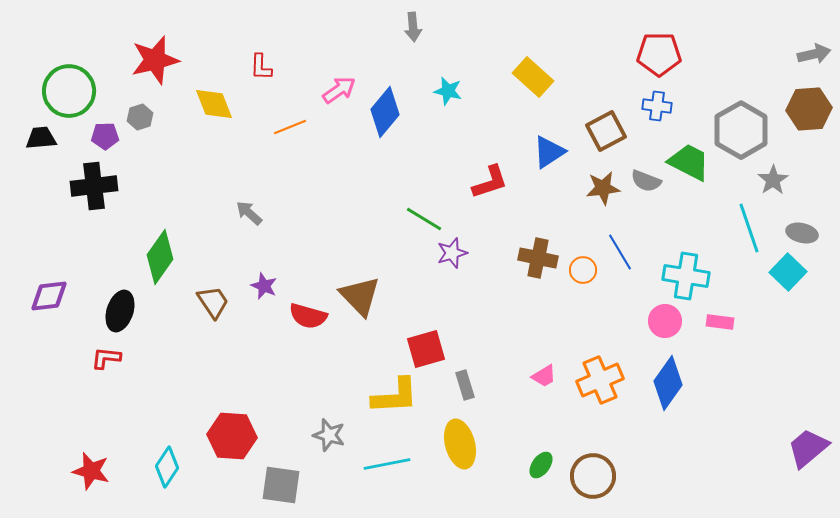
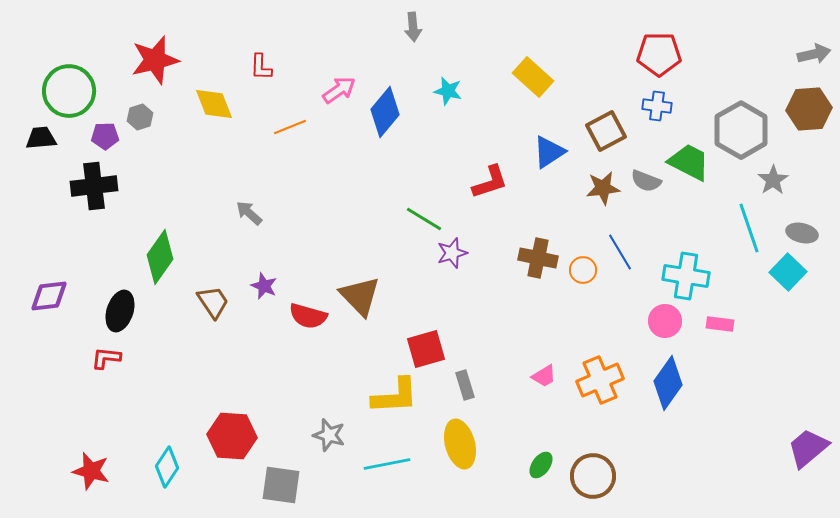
pink rectangle at (720, 322): moved 2 px down
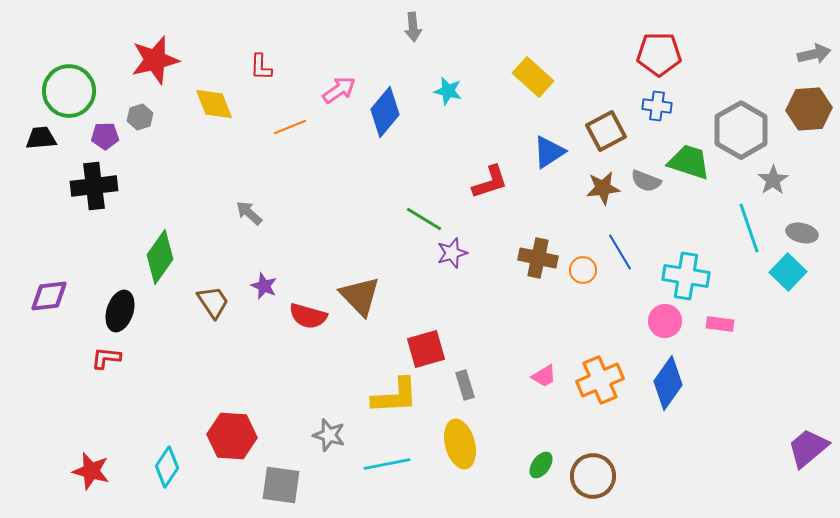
green trapezoid at (689, 162): rotated 9 degrees counterclockwise
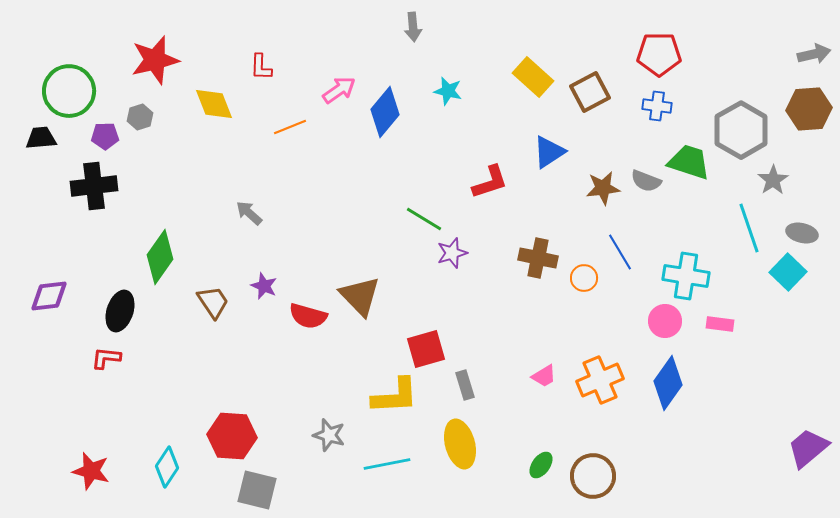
brown square at (606, 131): moved 16 px left, 39 px up
orange circle at (583, 270): moved 1 px right, 8 px down
gray square at (281, 485): moved 24 px left, 5 px down; rotated 6 degrees clockwise
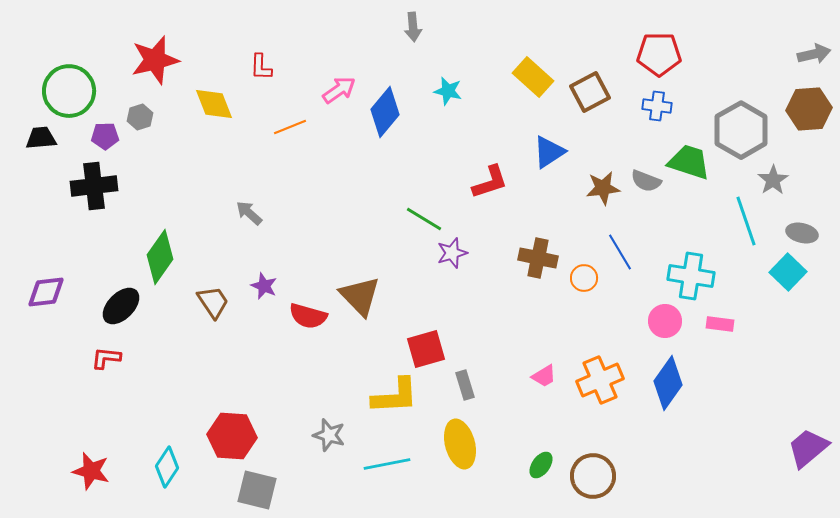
cyan line at (749, 228): moved 3 px left, 7 px up
cyan cross at (686, 276): moved 5 px right
purple diamond at (49, 296): moved 3 px left, 4 px up
black ellipse at (120, 311): moved 1 px right, 5 px up; rotated 27 degrees clockwise
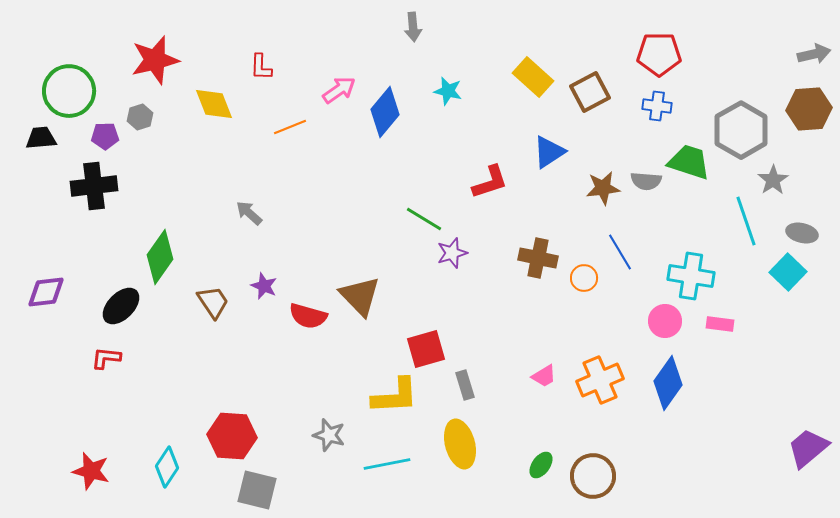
gray semicircle at (646, 181): rotated 16 degrees counterclockwise
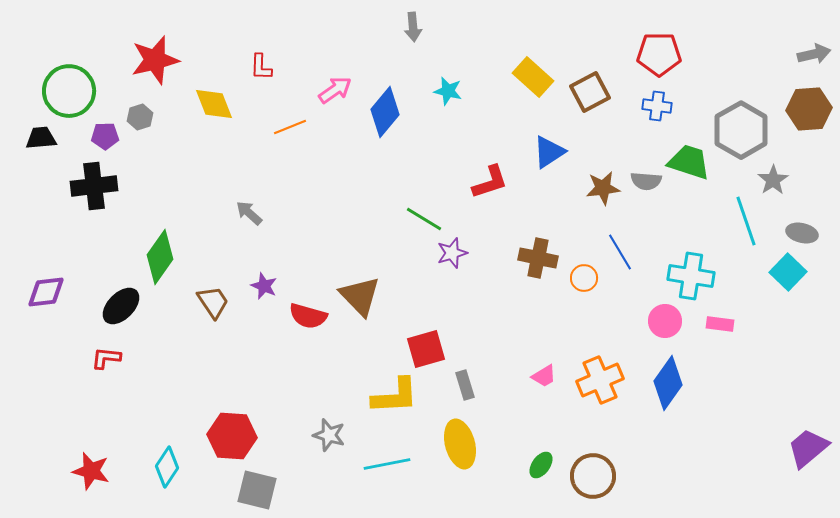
pink arrow at (339, 90): moved 4 px left
